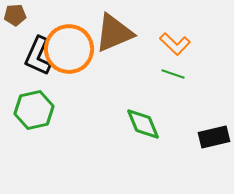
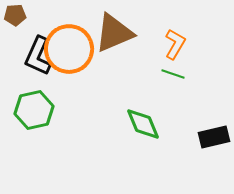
orange L-shape: rotated 104 degrees counterclockwise
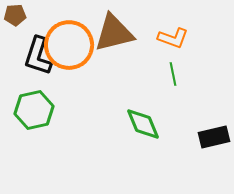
brown triangle: rotated 9 degrees clockwise
orange L-shape: moved 2 px left, 6 px up; rotated 80 degrees clockwise
orange circle: moved 4 px up
black L-shape: rotated 6 degrees counterclockwise
green line: rotated 60 degrees clockwise
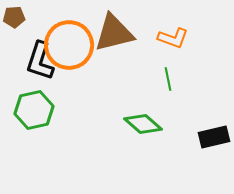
brown pentagon: moved 1 px left, 2 px down
black L-shape: moved 2 px right, 5 px down
green line: moved 5 px left, 5 px down
green diamond: rotated 27 degrees counterclockwise
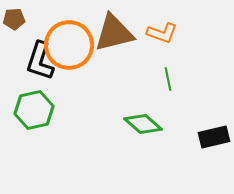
brown pentagon: moved 2 px down
orange L-shape: moved 11 px left, 5 px up
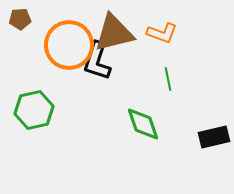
brown pentagon: moved 6 px right
black L-shape: moved 57 px right
green diamond: rotated 30 degrees clockwise
